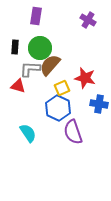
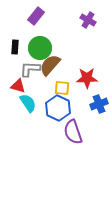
purple rectangle: rotated 30 degrees clockwise
red star: moved 2 px right; rotated 15 degrees counterclockwise
yellow square: rotated 28 degrees clockwise
blue cross: rotated 30 degrees counterclockwise
cyan semicircle: moved 30 px up
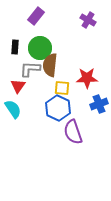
brown semicircle: rotated 35 degrees counterclockwise
red triangle: rotated 49 degrees clockwise
cyan semicircle: moved 15 px left, 6 px down
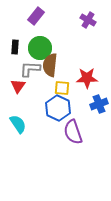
cyan semicircle: moved 5 px right, 15 px down
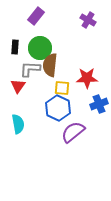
cyan semicircle: rotated 24 degrees clockwise
purple semicircle: rotated 70 degrees clockwise
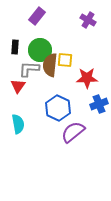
purple rectangle: moved 1 px right
green circle: moved 2 px down
gray L-shape: moved 1 px left
yellow square: moved 3 px right, 28 px up
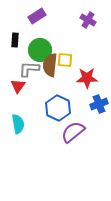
purple rectangle: rotated 18 degrees clockwise
black rectangle: moved 7 px up
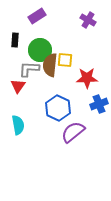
cyan semicircle: moved 1 px down
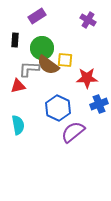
green circle: moved 2 px right, 2 px up
brown semicircle: moved 2 px left; rotated 60 degrees counterclockwise
red triangle: rotated 42 degrees clockwise
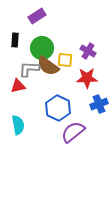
purple cross: moved 31 px down
brown semicircle: moved 1 px down
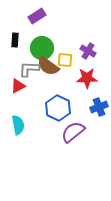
red triangle: rotated 14 degrees counterclockwise
blue cross: moved 3 px down
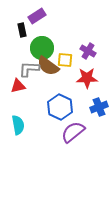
black rectangle: moved 7 px right, 10 px up; rotated 16 degrees counterclockwise
red triangle: rotated 14 degrees clockwise
blue hexagon: moved 2 px right, 1 px up
